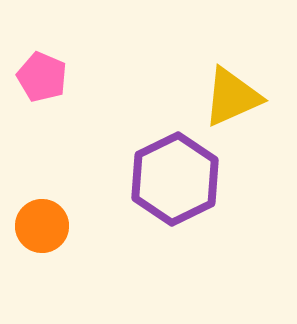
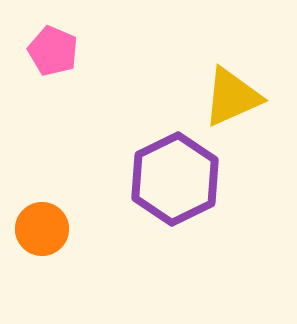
pink pentagon: moved 11 px right, 26 px up
orange circle: moved 3 px down
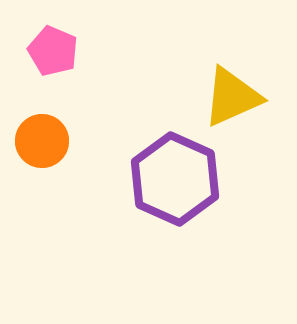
purple hexagon: rotated 10 degrees counterclockwise
orange circle: moved 88 px up
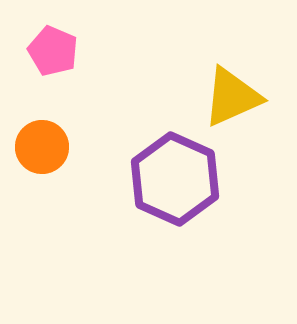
orange circle: moved 6 px down
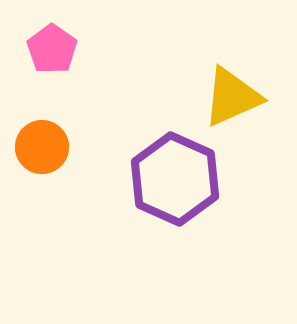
pink pentagon: moved 1 px left, 2 px up; rotated 12 degrees clockwise
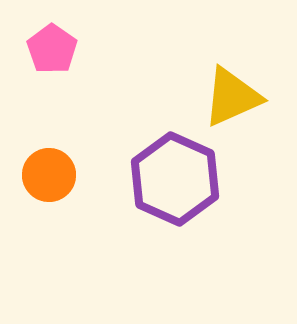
orange circle: moved 7 px right, 28 px down
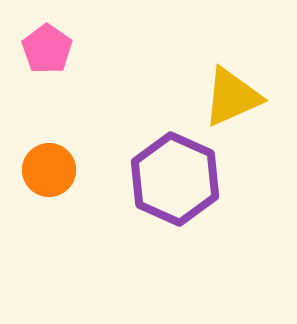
pink pentagon: moved 5 px left
orange circle: moved 5 px up
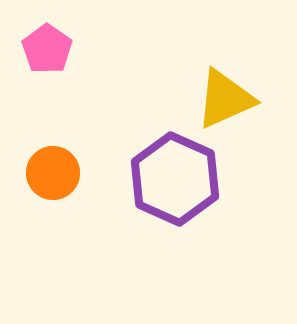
yellow triangle: moved 7 px left, 2 px down
orange circle: moved 4 px right, 3 px down
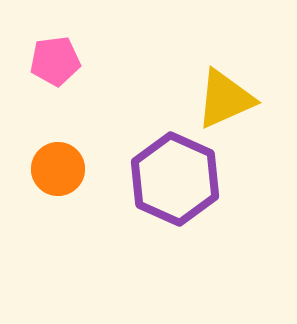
pink pentagon: moved 8 px right, 12 px down; rotated 30 degrees clockwise
orange circle: moved 5 px right, 4 px up
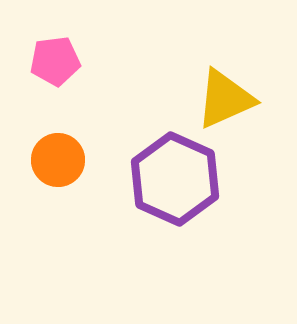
orange circle: moved 9 px up
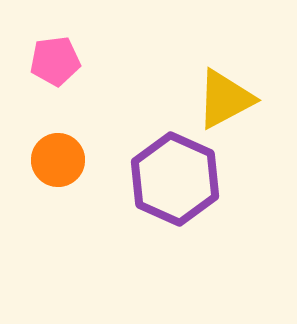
yellow triangle: rotated 4 degrees counterclockwise
